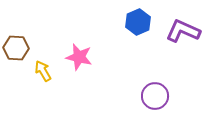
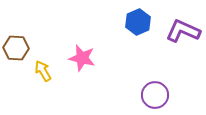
pink star: moved 3 px right, 1 px down
purple circle: moved 1 px up
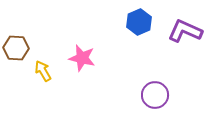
blue hexagon: moved 1 px right
purple L-shape: moved 2 px right
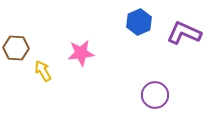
purple L-shape: moved 1 px left, 2 px down
pink star: moved 1 px left, 5 px up; rotated 20 degrees counterclockwise
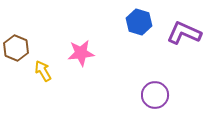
blue hexagon: rotated 20 degrees counterclockwise
brown hexagon: rotated 20 degrees clockwise
